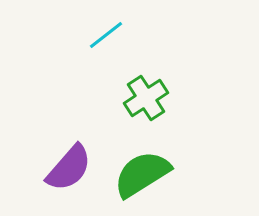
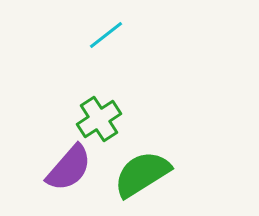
green cross: moved 47 px left, 21 px down
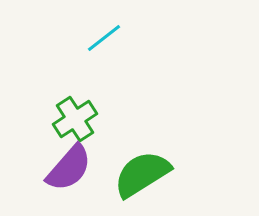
cyan line: moved 2 px left, 3 px down
green cross: moved 24 px left
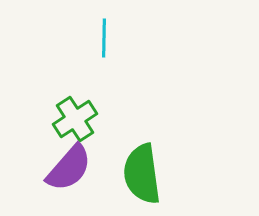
cyan line: rotated 51 degrees counterclockwise
green semicircle: rotated 66 degrees counterclockwise
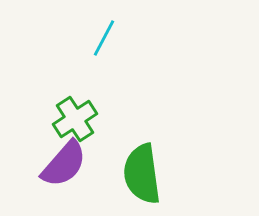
cyan line: rotated 27 degrees clockwise
purple semicircle: moved 5 px left, 4 px up
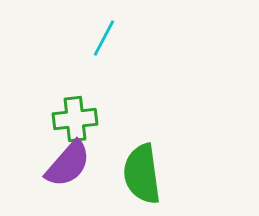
green cross: rotated 27 degrees clockwise
purple semicircle: moved 4 px right
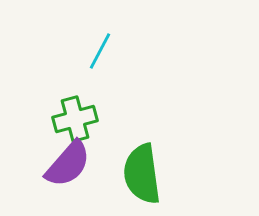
cyan line: moved 4 px left, 13 px down
green cross: rotated 9 degrees counterclockwise
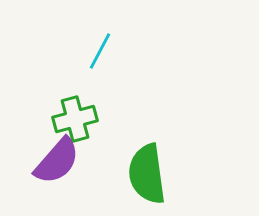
purple semicircle: moved 11 px left, 3 px up
green semicircle: moved 5 px right
